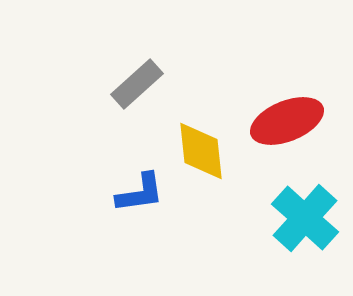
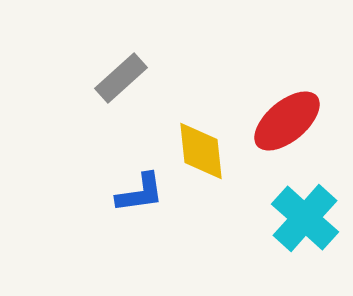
gray rectangle: moved 16 px left, 6 px up
red ellipse: rotated 18 degrees counterclockwise
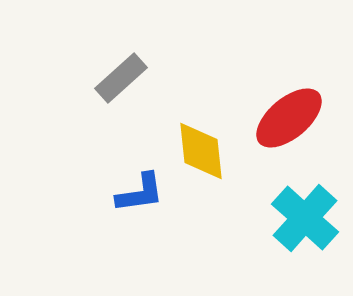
red ellipse: moved 2 px right, 3 px up
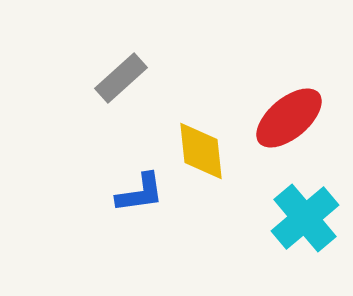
cyan cross: rotated 8 degrees clockwise
